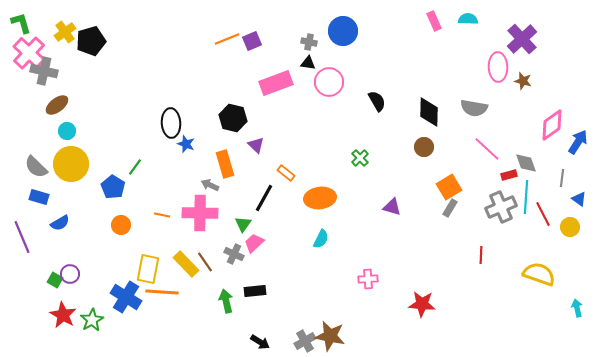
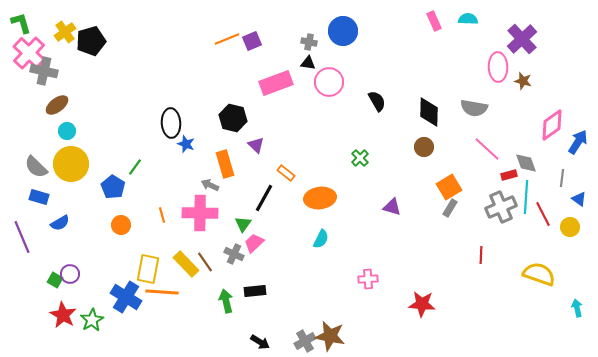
orange line at (162, 215): rotated 63 degrees clockwise
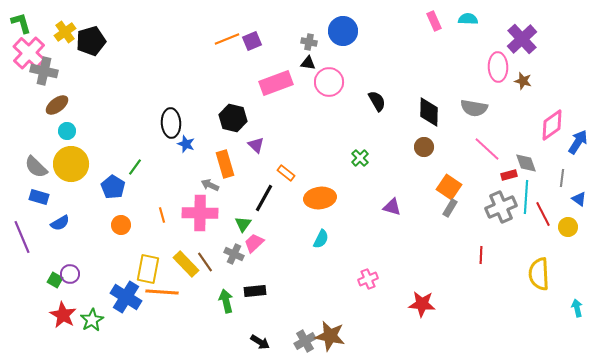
orange square at (449, 187): rotated 25 degrees counterclockwise
yellow circle at (570, 227): moved 2 px left
yellow semicircle at (539, 274): rotated 112 degrees counterclockwise
pink cross at (368, 279): rotated 18 degrees counterclockwise
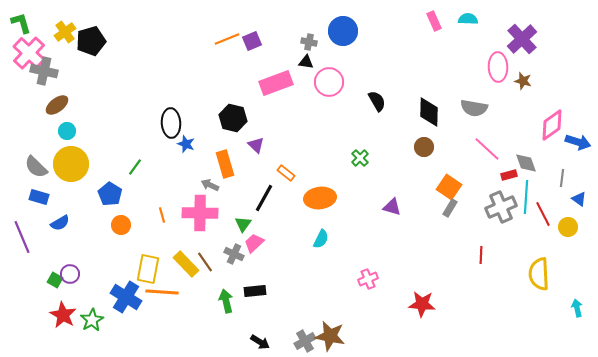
black triangle at (308, 63): moved 2 px left, 1 px up
blue arrow at (578, 142): rotated 75 degrees clockwise
blue pentagon at (113, 187): moved 3 px left, 7 px down
